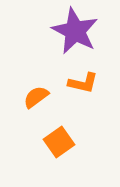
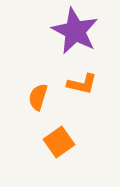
orange L-shape: moved 1 px left, 1 px down
orange semicircle: moved 2 px right; rotated 36 degrees counterclockwise
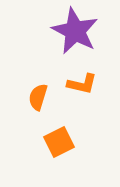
orange square: rotated 8 degrees clockwise
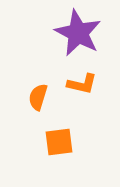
purple star: moved 3 px right, 2 px down
orange square: rotated 20 degrees clockwise
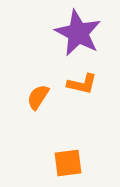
orange semicircle: rotated 16 degrees clockwise
orange square: moved 9 px right, 21 px down
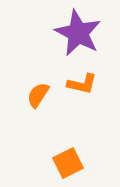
orange semicircle: moved 2 px up
orange square: rotated 20 degrees counterclockwise
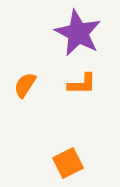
orange L-shape: rotated 12 degrees counterclockwise
orange semicircle: moved 13 px left, 10 px up
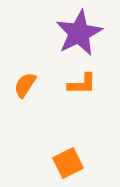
purple star: moved 1 px right; rotated 18 degrees clockwise
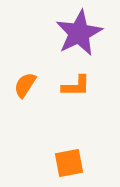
orange L-shape: moved 6 px left, 2 px down
orange square: moved 1 px right; rotated 16 degrees clockwise
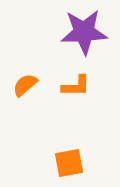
purple star: moved 5 px right, 1 px up; rotated 24 degrees clockwise
orange semicircle: rotated 16 degrees clockwise
